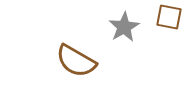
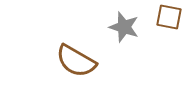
gray star: rotated 24 degrees counterclockwise
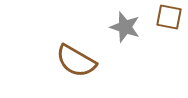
gray star: moved 1 px right
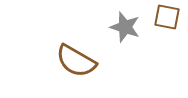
brown square: moved 2 px left
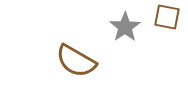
gray star: rotated 20 degrees clockwise
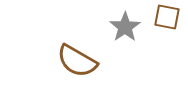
brown semicircle: moved 1 px right
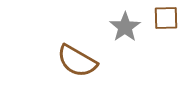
brown square: moved 1 px left, 1 px down; rotated 12 degrees counterclockwise
